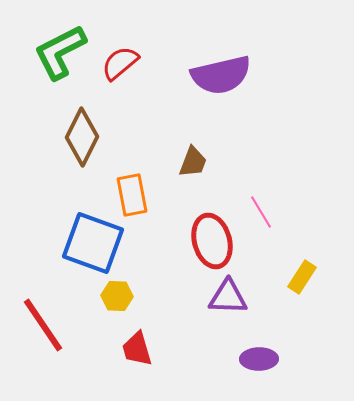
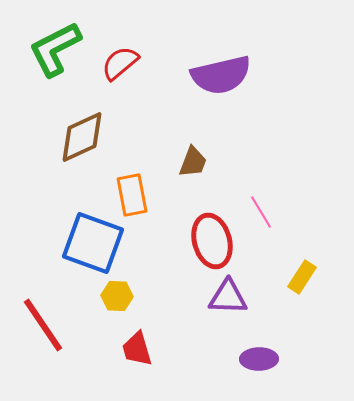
green L-shape: moved 5 px left, 3 px up
brown diamond: rotated 38 degrees clockwise
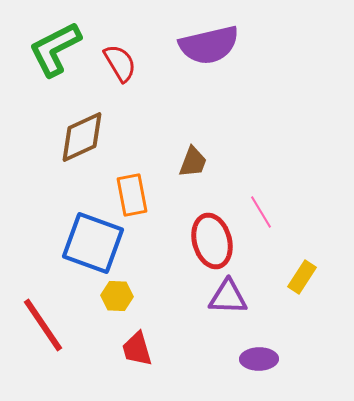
red semicircle: rotated 99 degrees clockwise
purple semicircle: moved 12 px left, 30 px up
